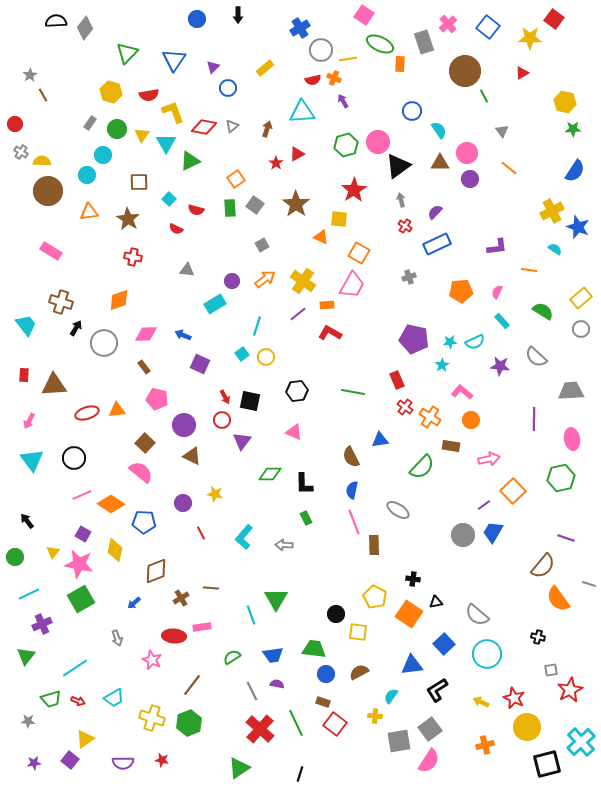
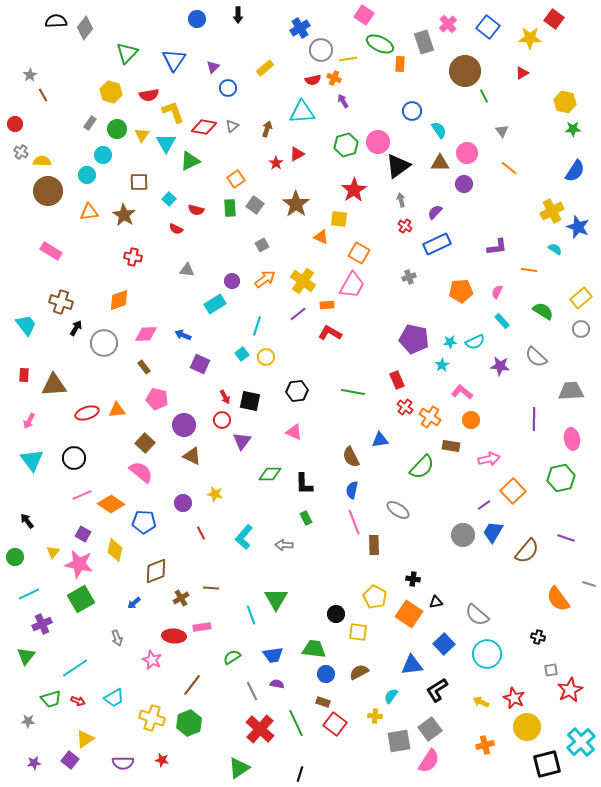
purple circle at (470, 179): moved 6 px left, 5 px down
brown star at (128, 219): moved 4 px left, 4 px up
brown semicircle at (543, 566): moved 16 px left, 15 px up
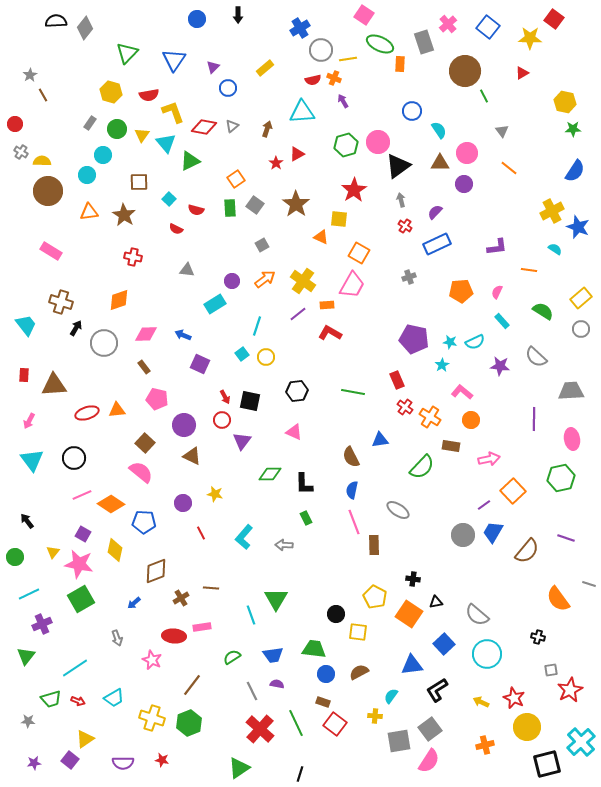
cyan triangle at (166, 143): rotated 10 degrees counterclockwise
cyan star at (450, 342): rotated 16 degrees clockwise
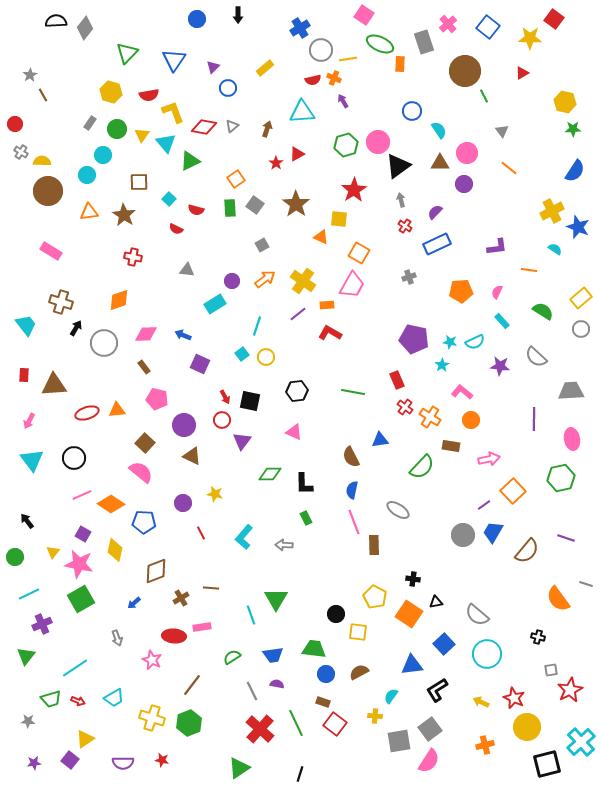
gray line at (589, 584): moved 3 px left
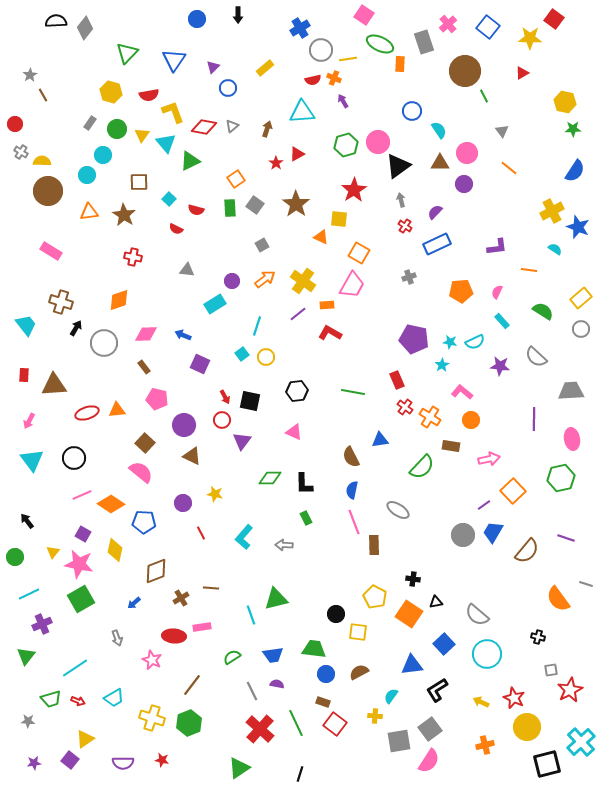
green diamond at (270, 474): moved 4 px down
green triangle at (276, 599): rotated 45 degrees clockwise
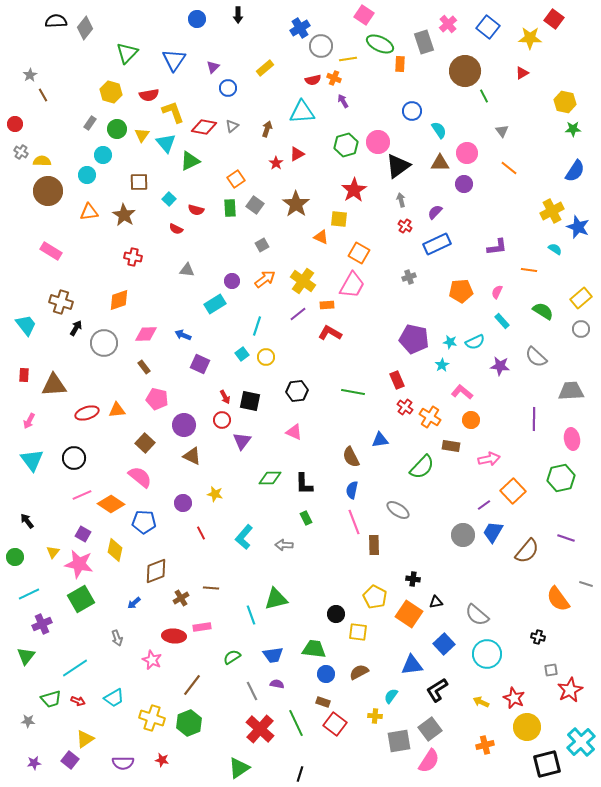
gray circle at (321, 50): moved 4 px up
pink semicircle at (141, 472): moved 1 px left, 5 px down
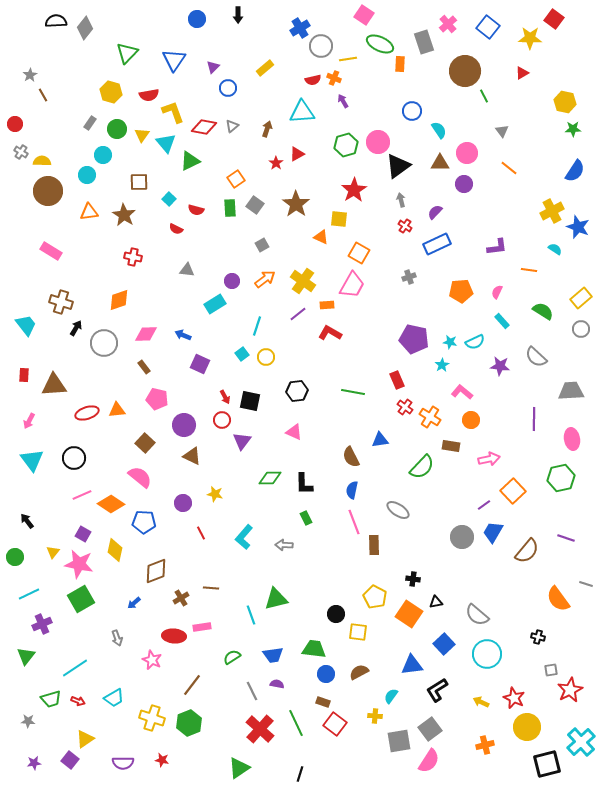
gray circle at (463, 535): moved 1 px left, 2 px down
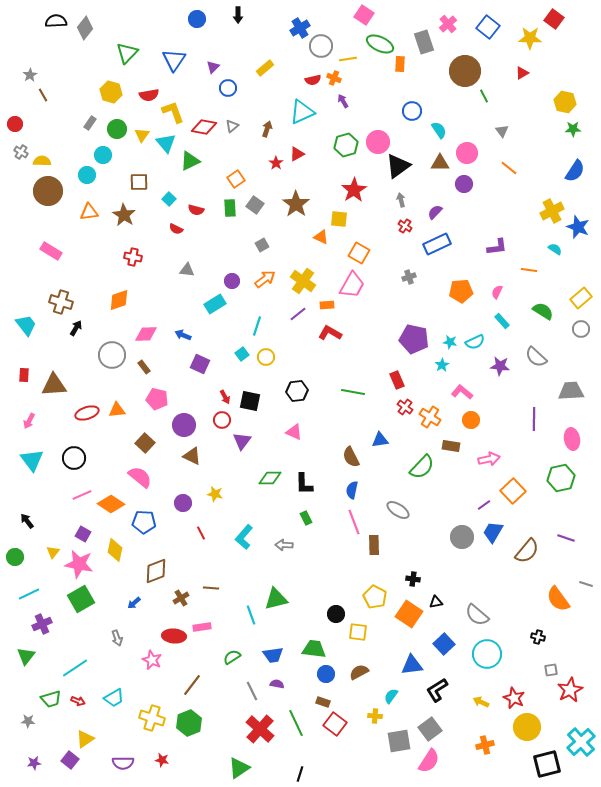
cyan triangle at (302, 112): rotated 20 degrees counterclockwise
gray circle at (104, 343): moved 8 px right, 12 px down
